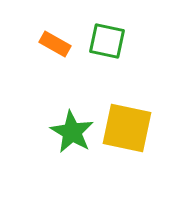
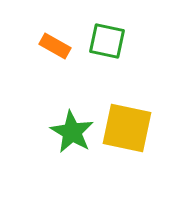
orange rectangle: moved 2 px down
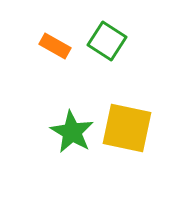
green square: rotated 21 degrees clockwise
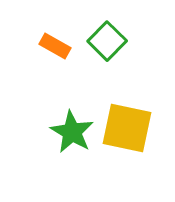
green square: rotated 12 degrees clockwise
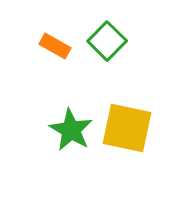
green star: moved 1 px left, 2 px up
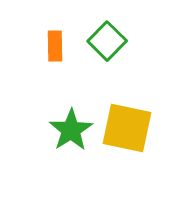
orange rectangle: rotated 60 degrees clockwise
green star: rotated 9 degrees clockwise
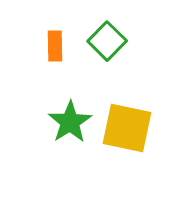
green star: moved 1 px left, 8 px up
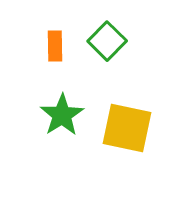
green star: moved 8 px left, 7 px up
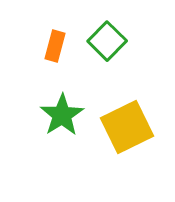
orange rectangle: rotated 16 degrees clockwise
yellow square: moved 1 px up; rotated 38 degrees counterclockwise
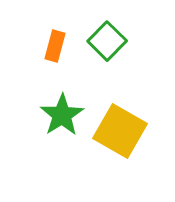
yellow square: moved 7 px left, 4 px down; rotated 34 degrees counterclockwise
